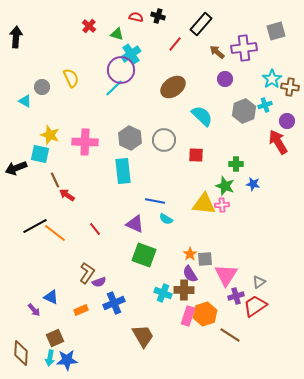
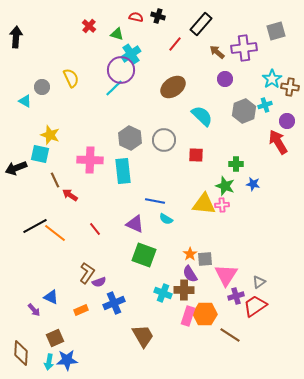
pink cross at (85, 142): moved 5 px right, 18 px down
red arrow at (67, 195): moved 3 px right
orange hexagon at (205, 314): rotated 20 degrees clockwise
cyan arrow at (50, 358): moved 1 px left, 4 px down
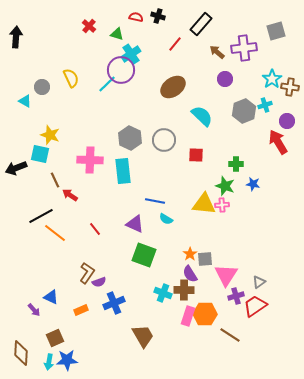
cyan line at (114, 88): moved 7 px left, 4 px up
black line at (35, 226): moved 6 px right, 10 px up
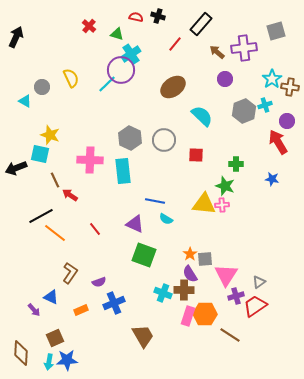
black arrow at (16, 37): rotated 20 degrees clockwise
blue star at (253, 184): moved 19 px right, 5 px up
brown L-shape at (87, 273): moved 17 px left
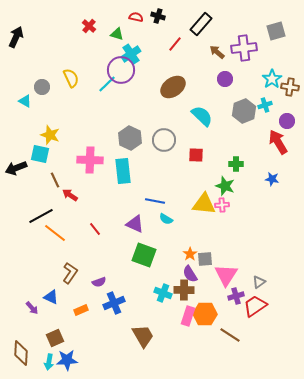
purple arrow at (34, 310): moved 2 px left, 2 px up
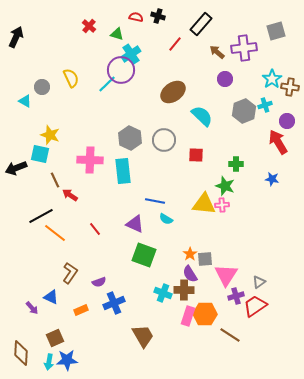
brown ellipse at (173, 87): moved 5 px down
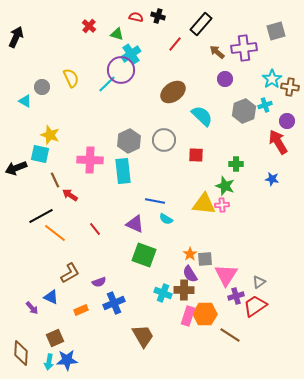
gray hexagon at (130, 138): moved 1 px left, 3 px down; rotated 10 degrees clockwise
brown L-shape at (70, 273): rotated 25 degrees clockwise
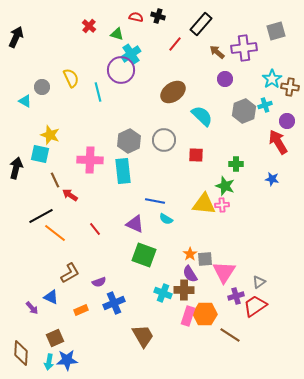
cyan line at (107, 84): moved 9 px left, 8 px down; rotated 60 degrees counterclockwise
black arrow at (16, 168): rotated 125 degrees clockwise
pink triangle at (226, 275): moved 2 px left, 3 px up
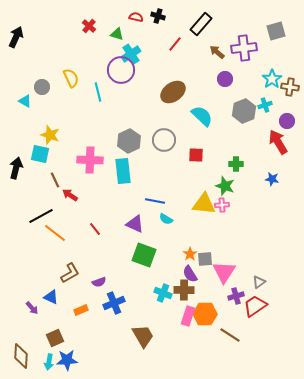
brown diamond at (21, 353): moved 3 px down
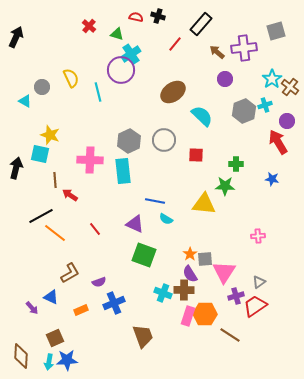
brown cross at (290, 87): rotated 30 degrees clockwise
brown line at (55, 180): rotated 21 degrees clockwise
green star at (225, 186): rotated 18 degrees counterclockwise
pink cross at (222, 205): moved 36 px right, 31 px down
brown trapezoid at (143, 336): rotated 10 degrees clockwise
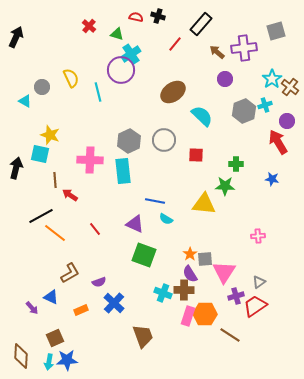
blue cross at (114, 303): rotated 25 degrees counterclockwise
